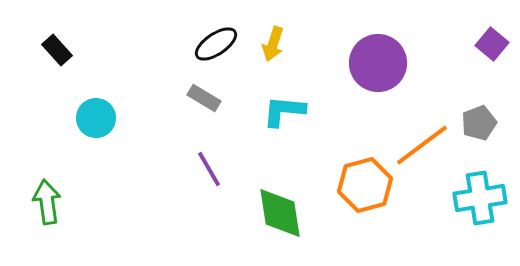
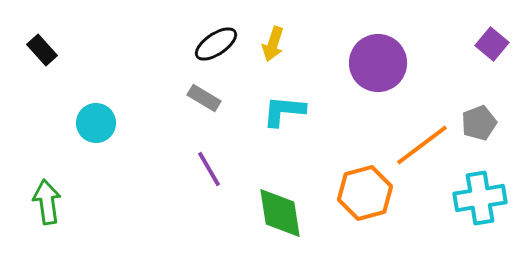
black rectangle: moved 15 px left
cyan circle: moved 5 px down
orange hexagon: moved 8 px down
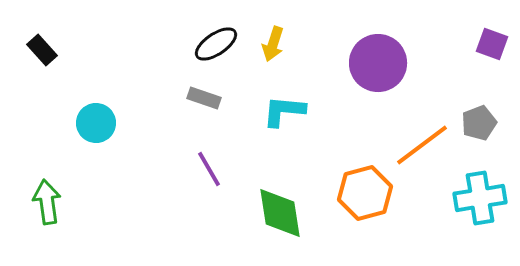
purple square: rotated 20 degrees counterclockwise
gray rectangle: rotated 12 degrees counterclockwise
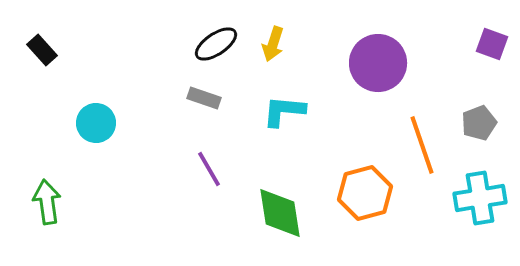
orange line: rotated 72 degrees counterclockwise
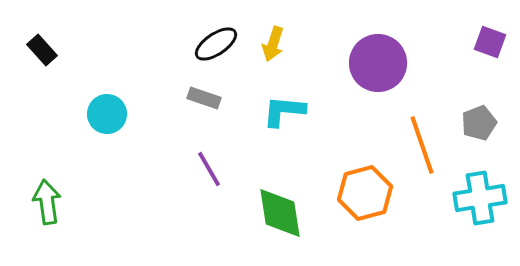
purple square: moved 2 px left, 2 px up
cyan circle: moved 11 px right, 9 px up
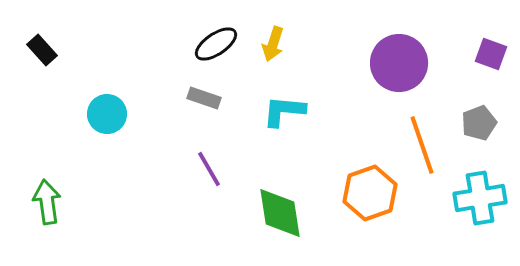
purple square: moved 1 px right, 12 px down
purple circle: moved 21 px right
orange hexagon: moved 5 px right; rotated 4 degrees counterclockwise
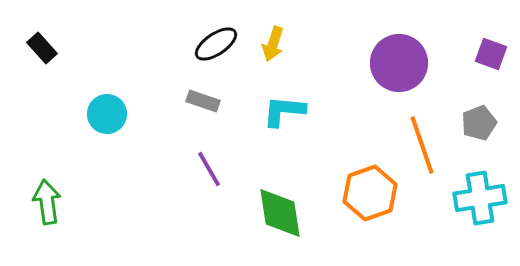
black rectangle: moved 2 px up
gray rectangle: moved 1 px left, 3 px down
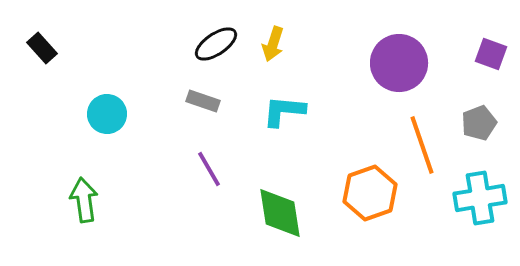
green arrow: moved 37 px right, 2 px up
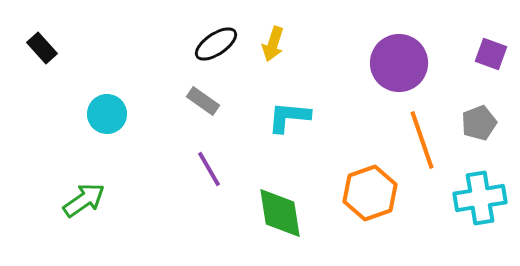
gray rectangle: rotated 16 degrees clockwise
cyan L-shape: moved 5 px right, 6 px down
orange line: moved 5 px up
green arrow: rotated 63 degrees clockwise
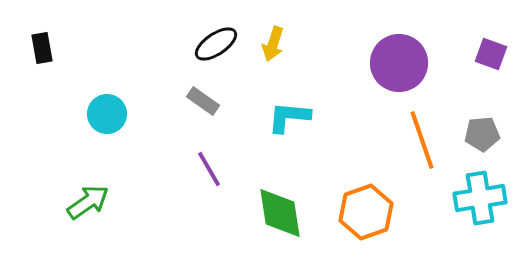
black rectangle: rotated 32 degrees clockwise
gray pentagon: moved 3 px right, 11 px down; rotated 16 degrees clockwise
orange hexagon: moved 4 px left, 19 px down
green arrow: moved 4 px right, 2 px down
